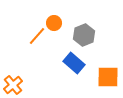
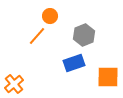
orange circle: moved 4 px left, 7 px up
blue rectangle: rotated 60 degrees counterclockwise
orange cross: moved 1 px right, 1 px up
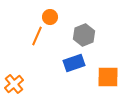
orange circle: moved 1 px down
orange line: rotated 18 degrees counterclockwise
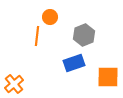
orange line: rotated 18 degrees counterclockwise
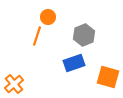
orange circle: moved 2 px left
orange line: rotated 12 degrees clockwise
orange square: rotated 15 degrees clockwise
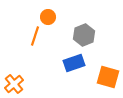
orange line: moved 2 px left
